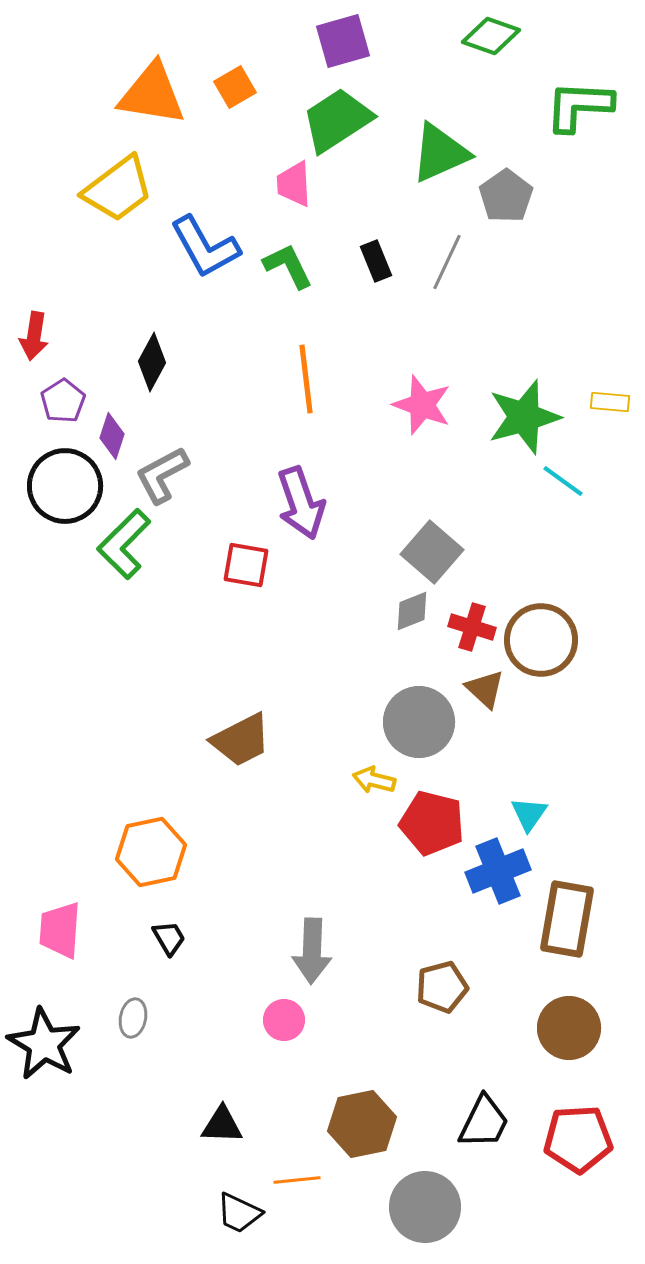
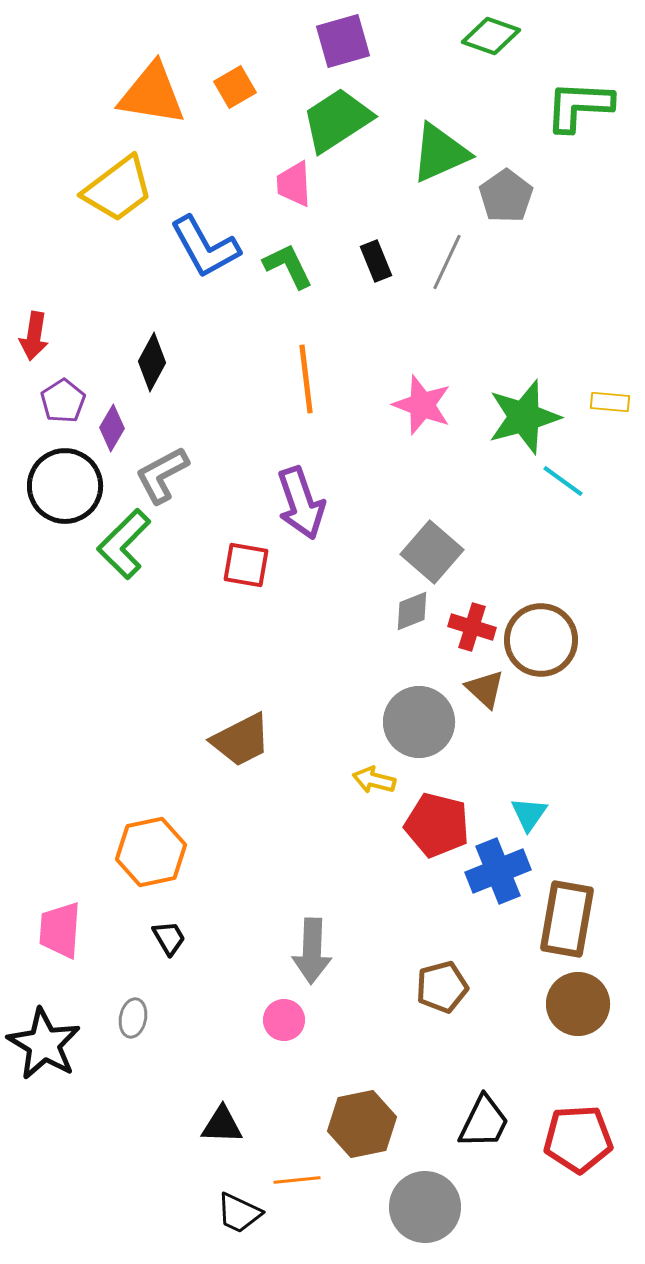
purple diamond at (112, 436): moved 8 px up; rotated 12 degrees clockwise
red pentagon at (432, 823): moved 5 px right, 2 px down
brown circle at (569, 1028): moved 9 px right, 24 px up
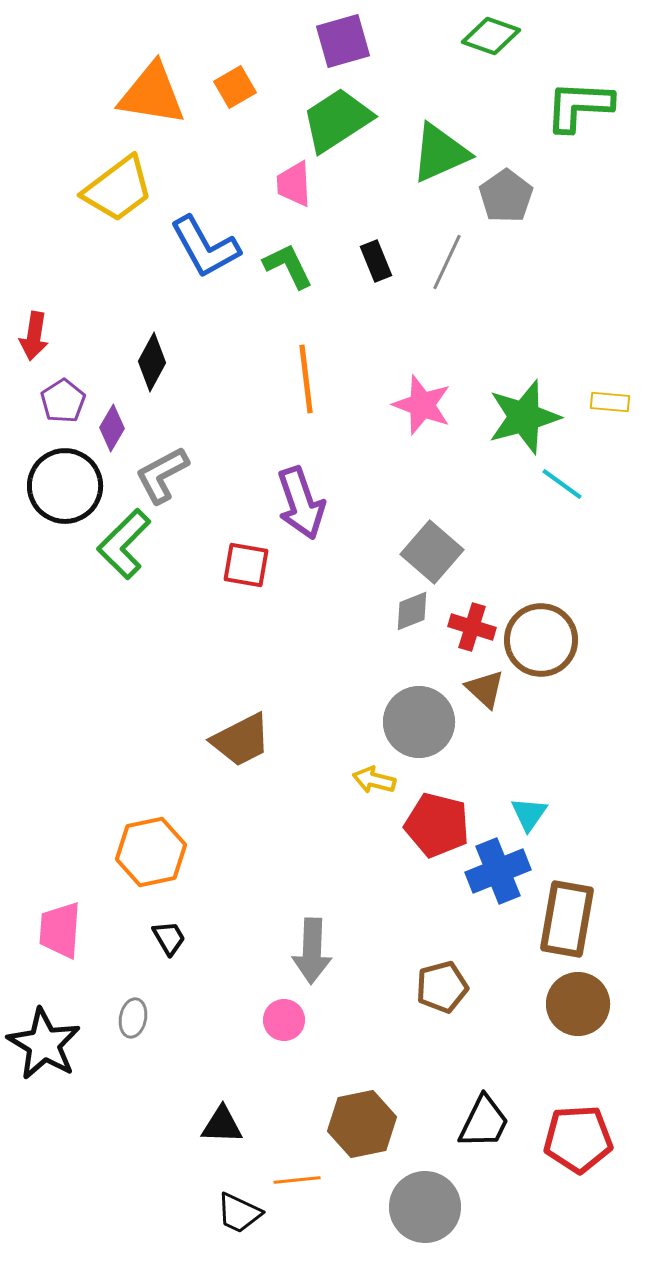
cyan line at (563, 481): moved 1 px left, 3 px down
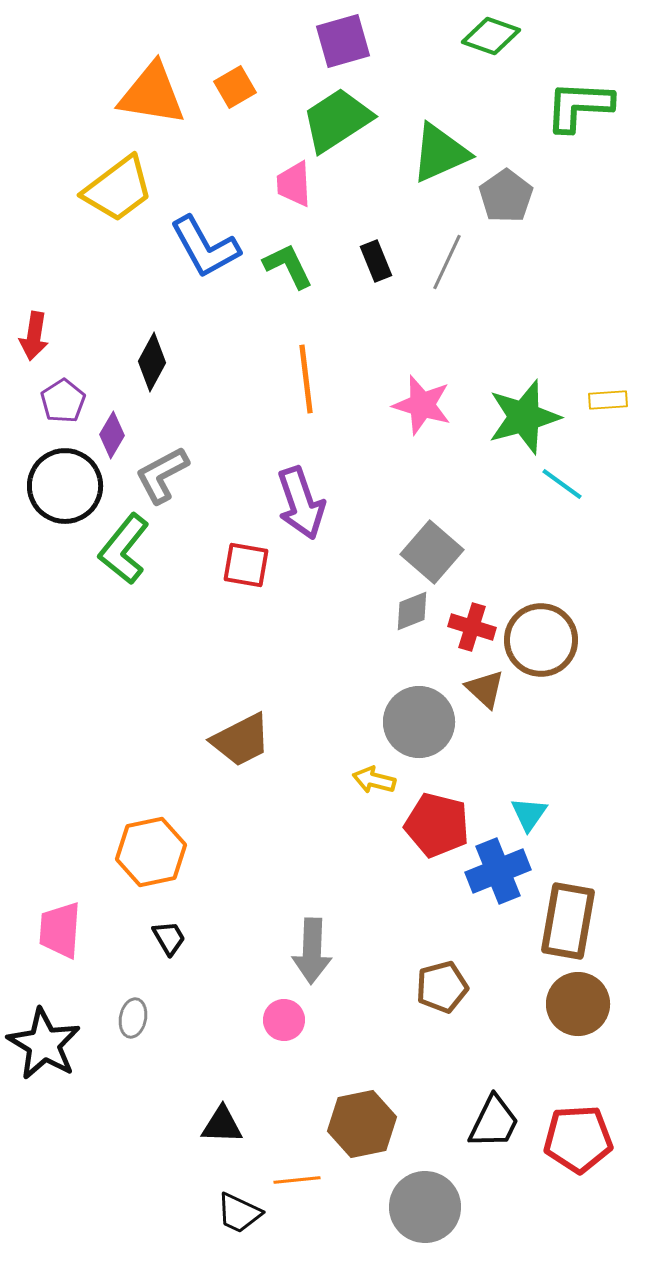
yellow rectangle at (610, 402): moved 2 px left, 2 px up; rotated 9 degrees counterclockwise
pink star at (422, 405): rotated 4 degrees counterclockwise
purple diamond at (112, 428): moved 7 px down
green L-shape at (124, 544): moved 5 px down; rotated 6 degrees counterclockwise
brown rectangle at (567, 919): moved 1 px right, 2 px down
black trapezoid at (484, 1122): moved 10 px right
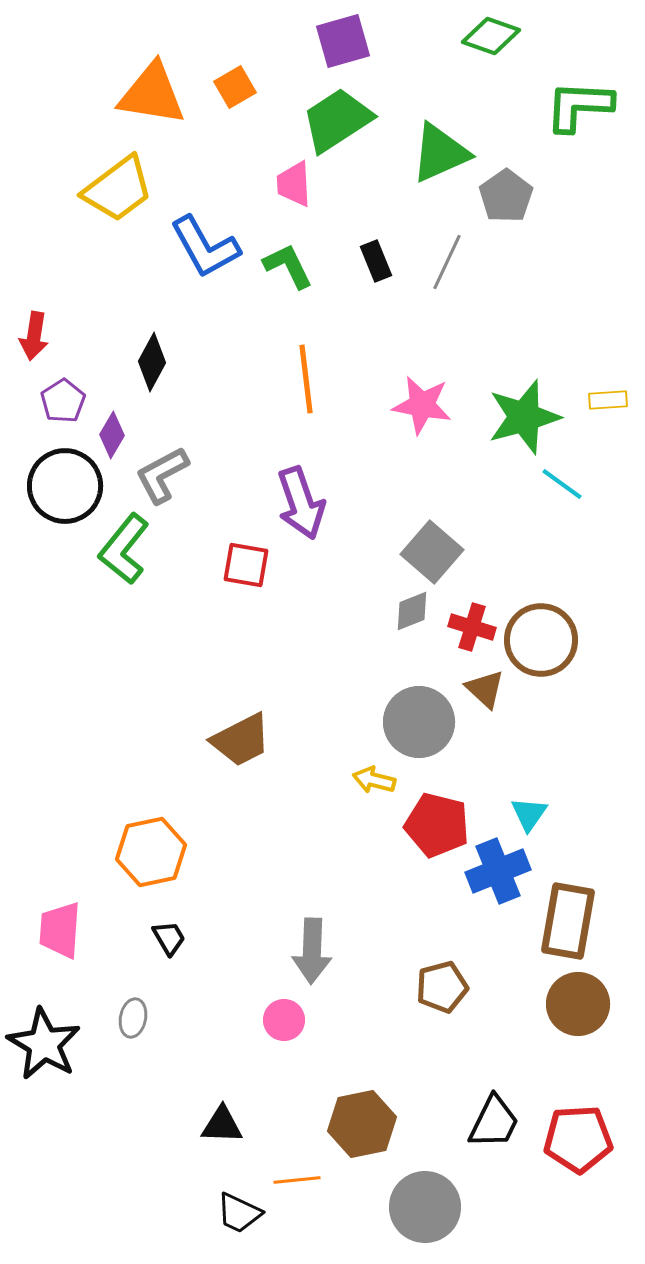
pink star at (422, 405): rotated 6 degrees counterclockwise
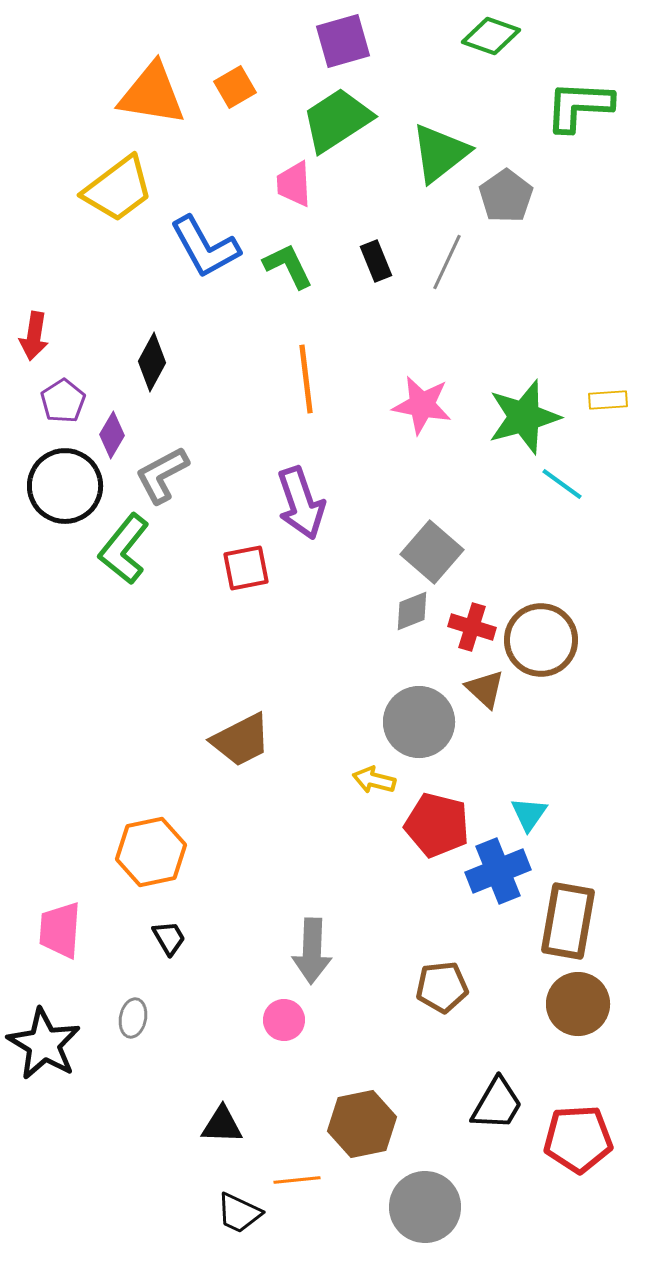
green triangle at (440, 153): rotated 14 degrees counterclockwise
red square at (246, 565): moved 3 px down; rotated 21 degrees counterclockwise
brown pentagon at (442, 987): rotated 9 degrees clockwise
black trapezoid at (494, 1122): moved 3 px right, 18 px up; rotated 4 degrees clockwise
